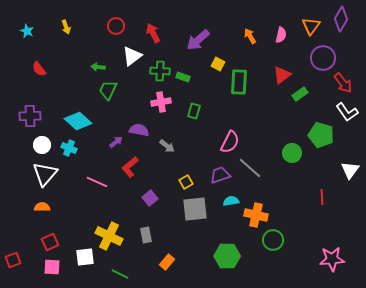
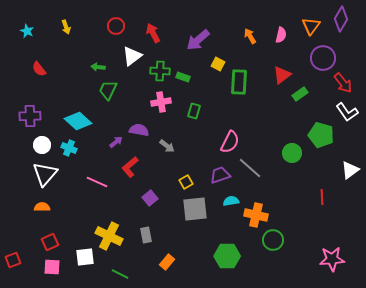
white triangle at (350, 170): rotated 18 degrees clockwise
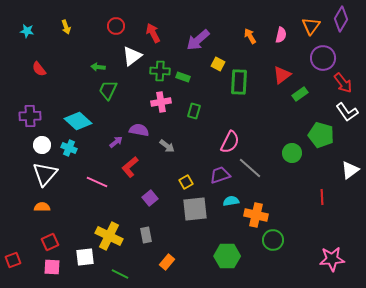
cyan star at (27, 31): rotated 16 degrees counterclockwise
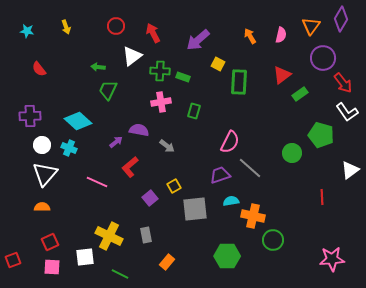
yellow square at (186, 182): moved 12 px left, 4 px down
orange cross at (256, 215): moved 3 px left, 1 px down
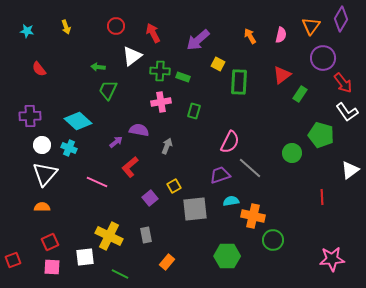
green rectangle at (300, 94): rotated 21 degrees counterclockwise
gray arrow at (167, 146): rotated 105 degrees counterclockwise
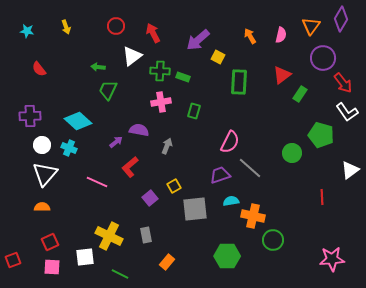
yellow square at (218, 64): moved 7 px up
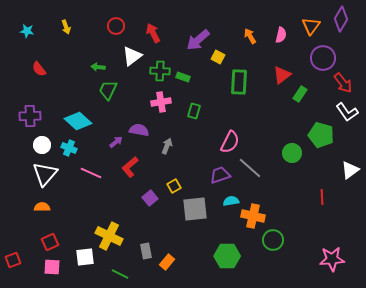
pink line at (97, 182): moved 6 px left, 9 px up
gray rectangle at (146, 235): moved 16 px down
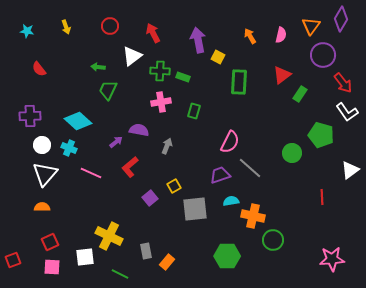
red circle at (116, 26): moved 6 px left
purple arrow at (198, 40): rotated 120 degrees clockwise
purple circle at (323, 58): moved 3 px up
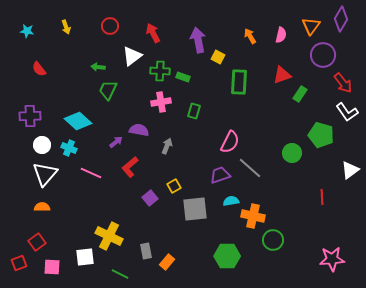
red triangle at (282, 75): rotated 18 degrees clockwise
red square at (50, 242): moved 13 px left; rotated 12 degrees counterclockwise
red square at (13, 260): moved 6 px right, 3 px down
